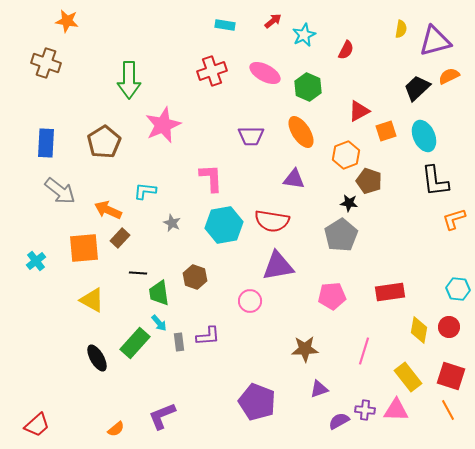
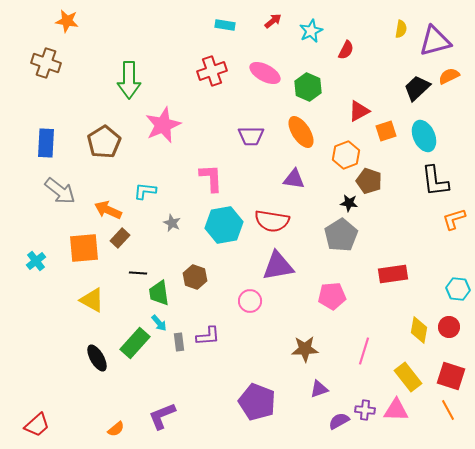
cyan star at (304, 35): moved 7 px right, 4 px up
red rectangle at (390, 292): moved 3 px right, 18 px up
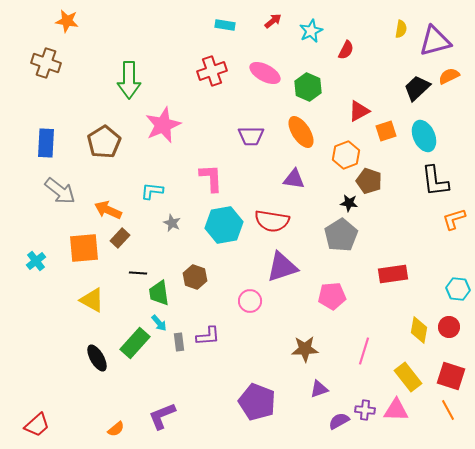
cyan L-shape at (145, 191): moved 7 px right
purple triangle at (278, 266): moved 4 px right, 1 px down; rotated 8 degrees counterclockwise
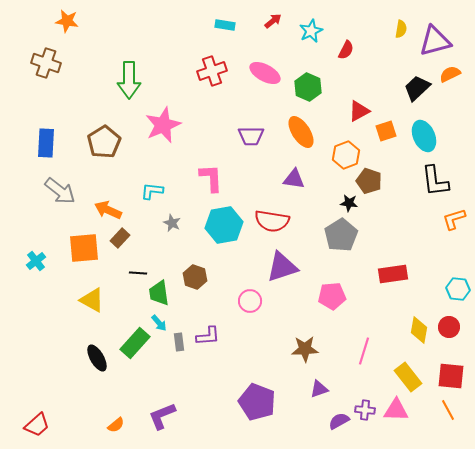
orange semicircle at (449, 76): moved 1 px right, 2 px up
red square at (451, 376): rotated 12 degrees counterclockwise
orange semicircle at (116, 429): moved 4 px up
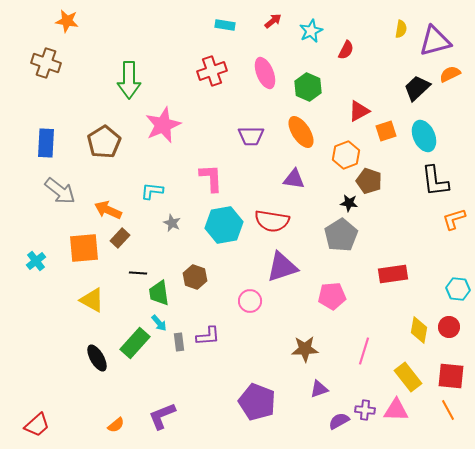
pink ellipse at (265, 73): rotated 40 degrees clockwise
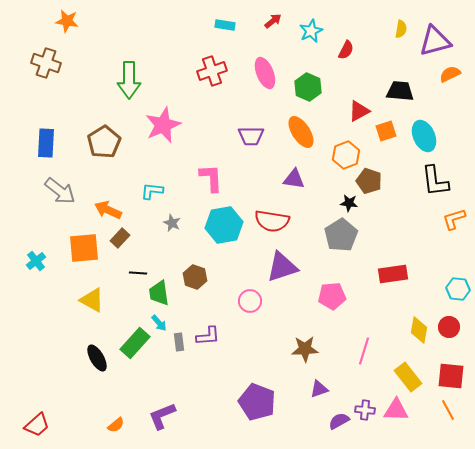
black trapezoid at (417, 88): moved 17 px left, 3 px down; rotated 48 degrees clockwise
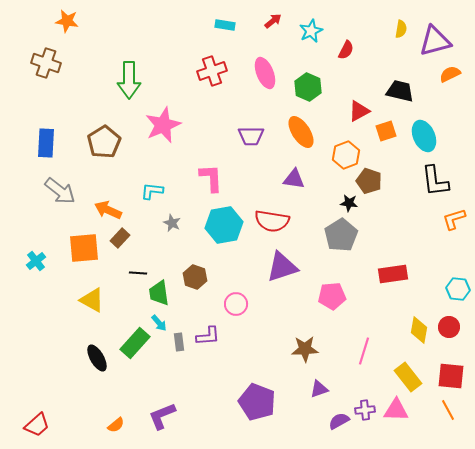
black trapezoid at (400, 91): rotated 8 degrees clockwise
pink circle at (250, 301): moved 14 px left, 3 px down
purple cross at (365, 410): rotated 12 degrees counterclockwise
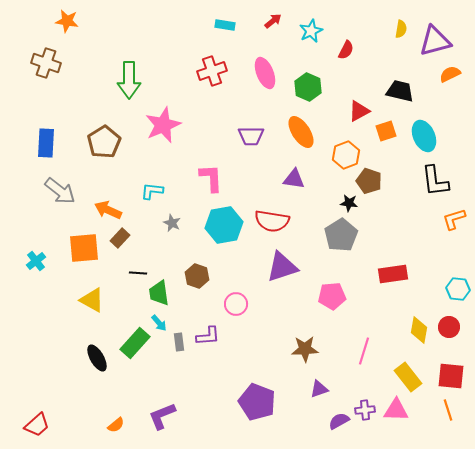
brown hexagon at (195, 277): moved 2 px right, 1 px up
orange line at (448, 410): rotated 10 degrees clockwise
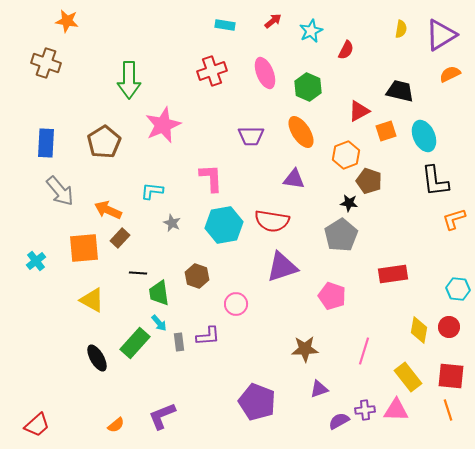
purple triangle at (435, 41): moved 6 px right, 6 px up; rotated 16 degrees counterclockwise
gray arrow at (60, 191): rotated 12 degrees clockwise
pink pentagon at (332, 296): rotated 24 degrees clockwise
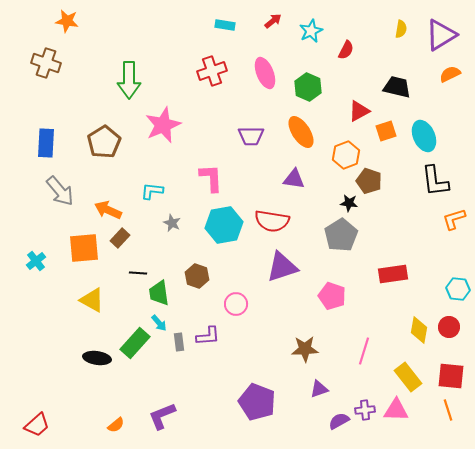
black trapezoid at (400, 91): moved 3 px left, 4 px up
black ellipse at (97, 358): rotated 52 degrees counterclockwise
